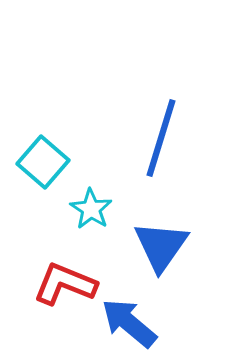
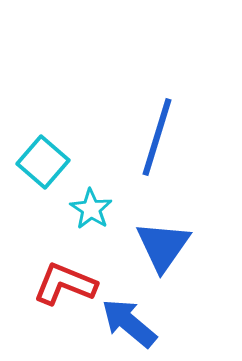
blue line: moved 4 px left, 1 px up
blue triangle: moved 2 px right
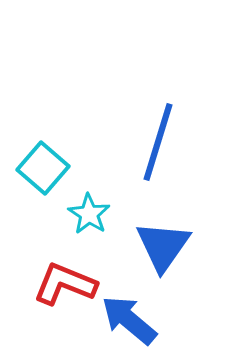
blue line: moved 1 px right, 5 px down
cyan square: moved 6 px down
cyan star: moved 2 px left, 5 px down
blue arrow: moved 3 px up
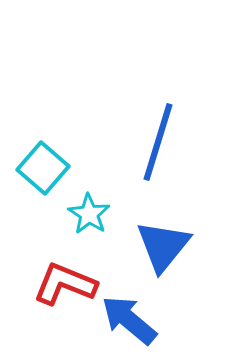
blue triangle: rotated 4 degrees clockwise
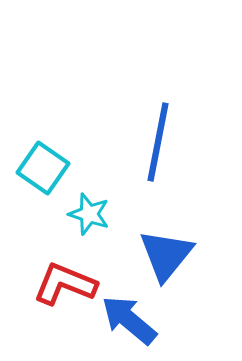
blue line: rotated 6 degrees counterclockwise
cyan square: rotated 6 degrees counterclockwise
cyan star: rotated 15 degrees counterclockwise
blue triangle: moved 3 px right, 9 px down
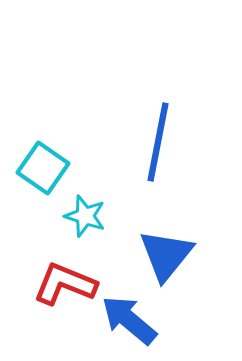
cyan star: moved 4 px left, 2 px down
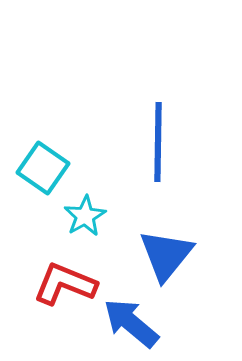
blue line: rotated 10 degrees counterclockwise
cyan star: rotated 24 degrees clockwise
blue arrow: moved 2 px right, 3 px down
